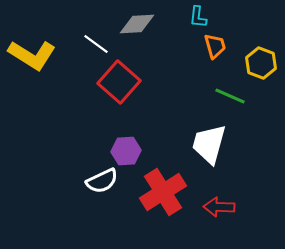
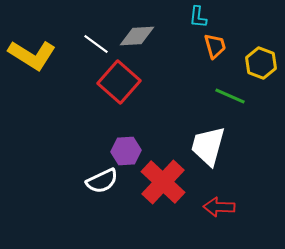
gray diamond: moved 12 px down
white trapezoid: moved 1 px left, 2 px down
red cross: moved 10 px up; rotated 15 degrees counterclockwise
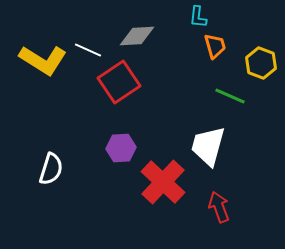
white line: moved 8 px left, 6 px down; rotated 12 degrees counterclockwise
yellow L-shape: moved 11 px right, 5 px down
red square: rotated 15 degrees clockwise
purple hexagon: moved 5 px left, 3 px up
white semicircle: moved 51 px left, 12 px up; rotated 48 degrees counterclockwise
red arrow: rotated 68 degrees clockwise
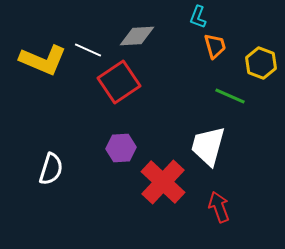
cyan L-shape: rotated 15 degrees clockwise
yellow L-shape: rotated 9 degrees counterclockwise
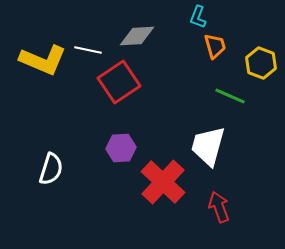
white line: rotated 12 degrees counterclockwise
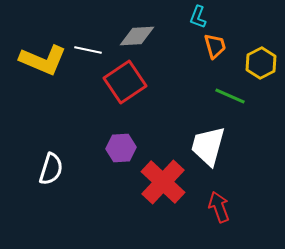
yellow hexagon: rotated 12 degrees clockwise
red square: moved 6 px right
